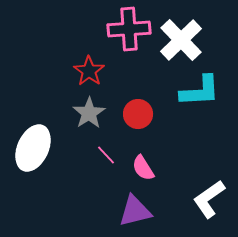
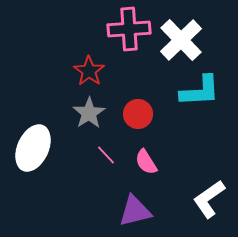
pink semicircle: moved 3 px right, 6 px up
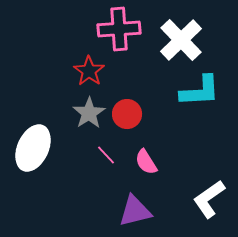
pink cross: moved 10 px left
red circle: moved 11 px left
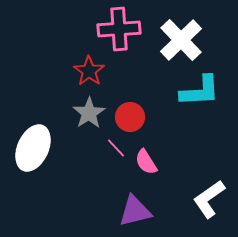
red circle: moved 3 px right, 3 px down
pink line: moved 10 px right, 7 px up
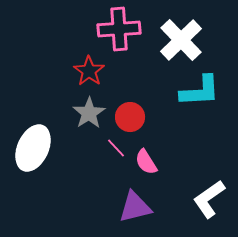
purple triangle: moved 4 px up
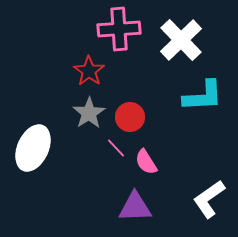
cyan L-shape: moved 3 px right, 5 px down
purple triangle: rotated 12 degrees clockwise
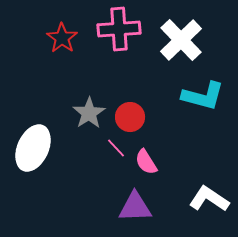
red star: moved 27 px left, 33 px up
cyan L-shape: rotated 18 degrees clockwise
white L-shape: rotated 69 degrees clockwise
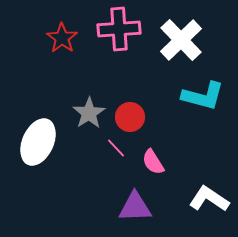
white ellipse: moved 5 px right, 6 px up
pink semicircle: moved 7 px right
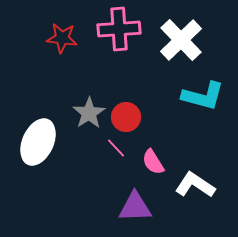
red star: rotated 28 degrees counterclockwise
red circle: moved 4 px left
white L-shape: moved 14 px left, 14 px up
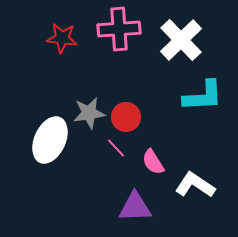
cyan L-shape: rotated 18 degrees counterclockwise
gray star: rotated 24 degrees clockwise
white ellipse: moved 12 px right, 2 px up
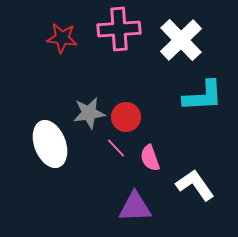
white ellipse: moved 4 px down; rotated 45 degrees counterclockwise
pink semicircle: moved 3 px left, 4 px up; rotated 12 degrees clockwise
white L-shape: rotated 21 degrees clockwise
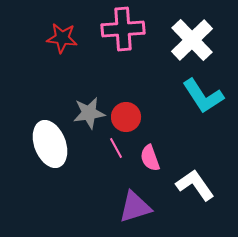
pink cross: moved 4 px right
white cross: moved 11 px right
cyan L-shape: rotated 60 degrees clockwise
pink line: rotated 15 degrees clockwise
purple triangle: rotated 15 degrees counterclockwise
